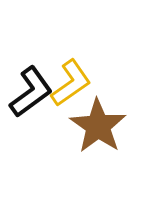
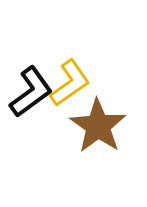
yellow L-shape: moved 1 px left
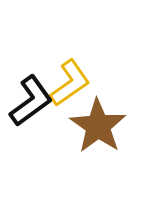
black L-shape: moved 9 px down
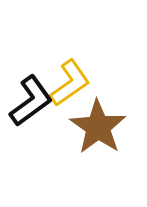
brown star: moved 1 px down
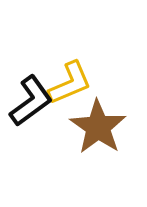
yellow L-shape: rotated 12 degrees clockwise
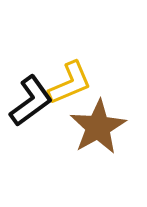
brown star: rotated 8 degrees clockwise
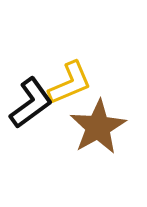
black L-shape: moved 2 px down
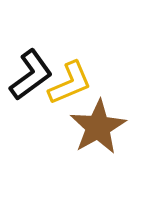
black L-shape: moved 28 px up
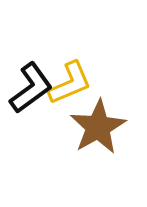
black L-shape: moved 13 px down
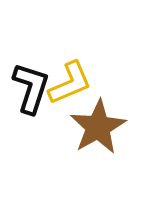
black L-shape: rotated 36 degrees counterclockwise
